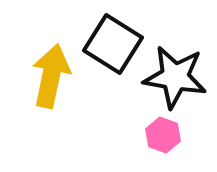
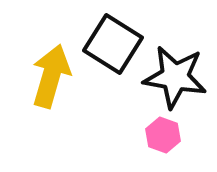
yellow arrow: rotated 4 degrees clockwise
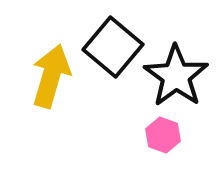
black square: moved 3 px down; rotated 8 degrees clockwise
black star: moved 1 px right, 1 px up; rotated 26 degrees clockwise
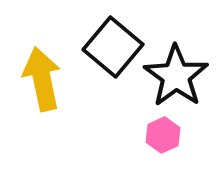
yellow arrow: moved 9 px left, 3 px down; rotated 28 degrees counterclockwise
pink hexagon: rotated 16 degrees clockwise
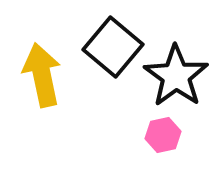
yellow arrow: moved 4 px up
pink hexagon: rotated 12 degrees clockwise
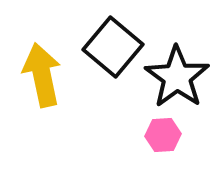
black star: moved 1 px right, 1 px down
pink hexagon: rotated 8 degrees clockwise
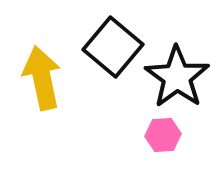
yellow arrow: moved 3 px down
